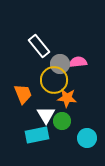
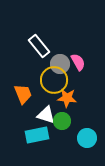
pink semicircle: rotated 66 degrees clockwise
white triangle: rotated 42 degrees counterclockwise
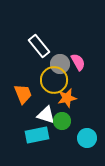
orange star: rotated 18 degrees counterclockwise
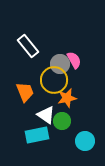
white rectangle: moved 11 px left
pink semicircle: moved 4 px left, 2 px up
orange trapezoid: moved 2 px right, 2 px up
white triangle: rotated 18 degrees clockwise
cyan circle: moved 2 px left, 3 px down
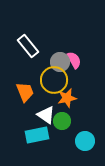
gray circle: moved 2 px up
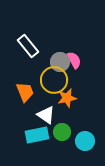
green circle: moved 11 px down
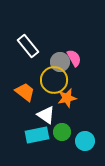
pink semicircle: moved 2 px up
orange trapezoid: rotated 30 degrees counterclockwise
